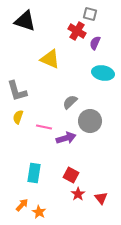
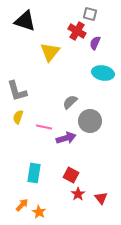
yellow triangle: moved 7 px up; rotated 45 degrees clockwise
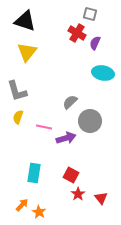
red cross: moved 2 px down
yellow triangle: moved 23 px left
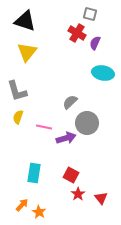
gray circle: moved 3 px left, 2 px down
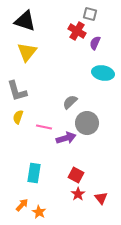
red cross: moved 2 px up
red square: moved 5 px right
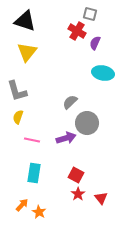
pink line: moved 12 px left, 13 px down
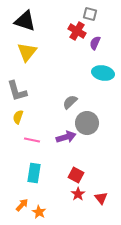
purple arrow: moved 1 px up
